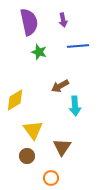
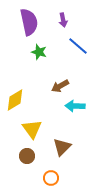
blue line: rotated 45 degrees clockwise
cyan arrow: rotated 96 degrees clockwise
yellow triangle: moved 1 px left, 1 px up
brown triangle: rotated 12 degrees clockwise
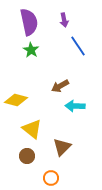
purple arrow: moved 1 px right
blue line: rotated 15 degrees clockwise
green star: moved 8 px left, 2 px up; rotated 14 degrees clockwise
yellow diamond: moved 1 px right; rotated 45 degrees clockwise
yellow triangle: rotated 15 degrees counterclockwise
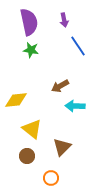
green star: rotated 21 degrees counterclockwise
yellow diamond: rotated 20 degrees counterclockwise
